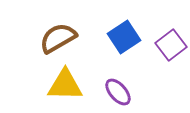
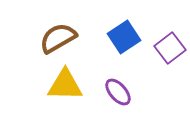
purple square: moved 1 px left, 3 px down
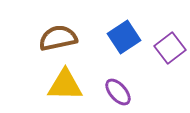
brown semicircle: rotated 18 degrees clockwise
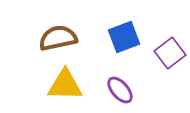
blue square: rotated 12 degrees clockwise
purple square: moved 5 px down
purple ellipse: moved 2 px right, 2 px up
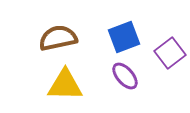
purple ellipse: moved 5 px right, 14 px up
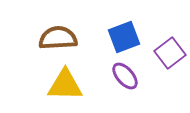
brown semicircle: rotated 9 degrees clockwise
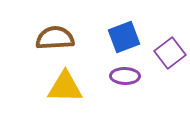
brown semicircle: moved 3 px left
purple ellipse: rotated 48 degrees counterclockwise
yellow triangle: moved 2 px down
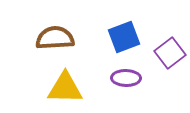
purple ellipse: moved 1 px right, 2 px down
yellow triangle: moved 1 px down
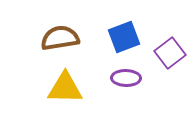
brown semicircle: moved 5 px right; rotated 6 degrees counterclockwise
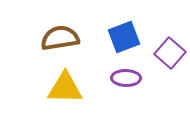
purple square: rotated 12 degrees counterclockwise
